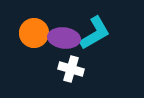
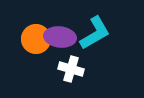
orange circle: moved 2 px right, 6 px down
purple ellipse: moved 4 px left, 1 px up
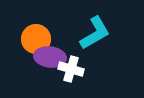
purple ellipse: moved 10 px left, 20 px down
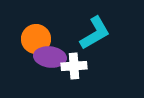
white cross: moved 3 px right, 3 px up; rotated 20 degrees counterclockwise
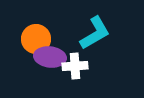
white cross: moved 1 px right
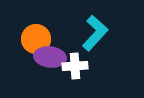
cyan L-shape: rotated 18 degrees counterclockwise
